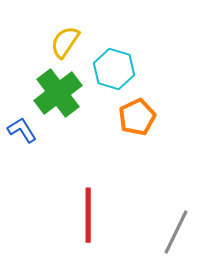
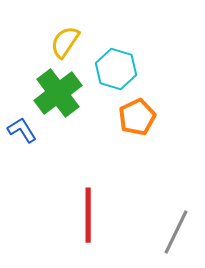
cyan hexagon: moved 2 px right
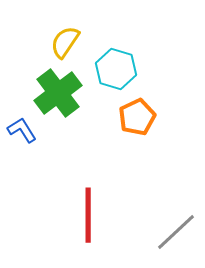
gray line: rotated 21 degrees clockwise
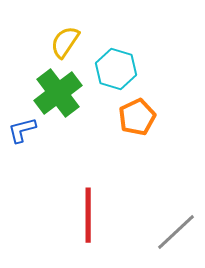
blue L-shape: rotated 72 degrees counterclockwise
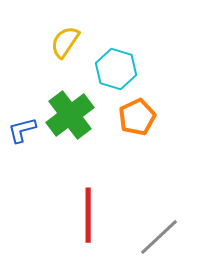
green cross: moved 12 px right, 22 px down
gray line: moved 17 px left, 5 px down
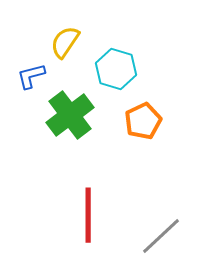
orange pentagon: moved 6 px right, 4 px down
blue L-shape: moved 9 px right, 54 px up
gray line: moved 2 px right, 1 px up
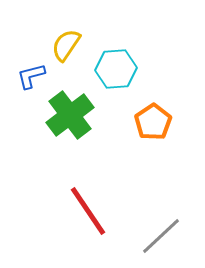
yellow semicircle: moved 1 px right, 3 px down
cyan hexagon: rotated 21 degrees counterclockwise
orange pentagon: moved 10 px right, 1 px down; rotated 9 degrees counterclockwise
red line: moved 4 px up; rotated 34 degrees counterclockwise
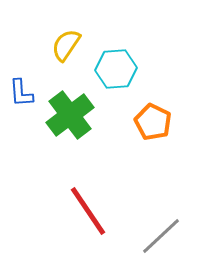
blue L-shape: moved 10 px left, 17 px down; rotated 80 degrees counterclockwise
orange pentagon: rotated 12 degrees counterclockwise
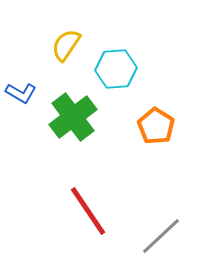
blue L-shape: rotated 56 degrees counterclockwise
green cross: moved 3 px right, 2 px down
orange pentagon: moved 3 px right, 4 px down; rotated 6 degrees clockwise
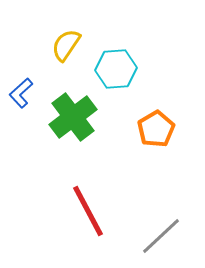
blue L-shape: rotated 108 degrees clockwise
orange pentagon: moved 3 px down; rotated 9 degrees clockwise
red line: rotated 6 degrees clockwise
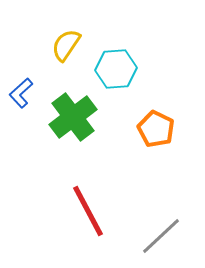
orange pentagon: rotated 15 degrees counterclockwise
